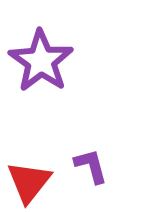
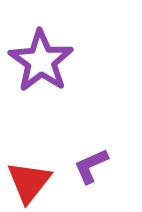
purple L-shape: rotated 99 degrees counterclockwise
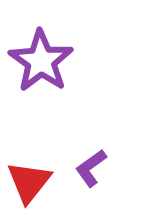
purple L-shape: moved 2 px down; rotated 12 degrees counterclockwise
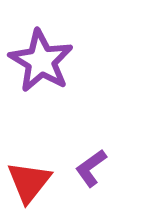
purple star: rotated 4 degrees counterclockwise
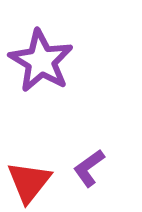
purple L-shape: moved 2 px left
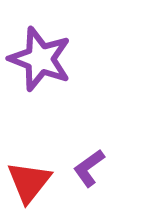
purple star: moved 1 px left, 2 px up; rotated 10 degrees counterclockwise
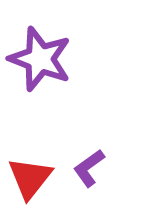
red triangle: moved 1 px right, 4 px up
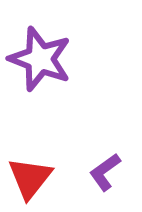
purple L-shape: moved 16 px right, 4 px down
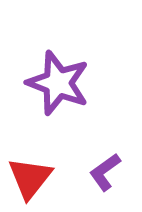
purple star: moved 18 px right, 24 px down
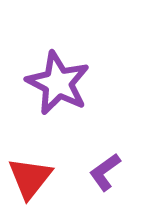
purple star: rotated 6 degrees clockwise
